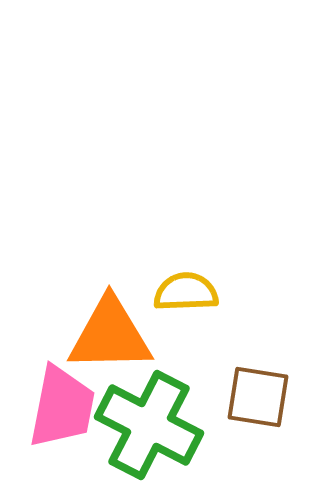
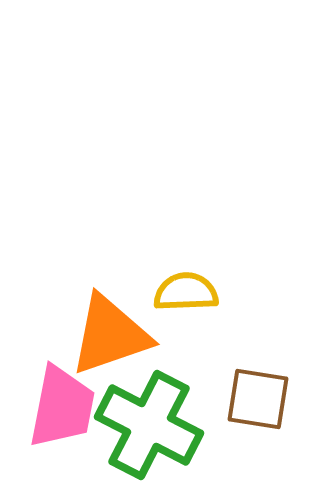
orange triangle: rotated 18 degrees counterclockwise
brown square: moved 2 px down
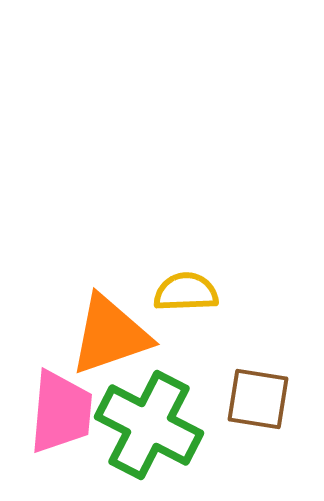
pink trapezoid: moved 1 px left, 5 px down; rotated 6 degrees counterclockwise
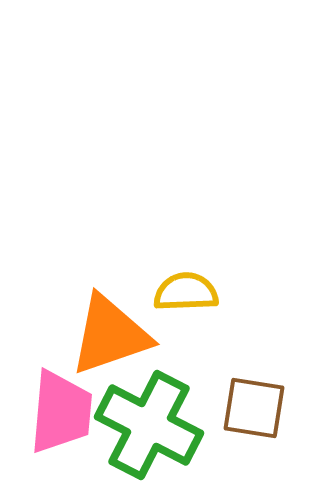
brown square: moved 4 px left, 9 px down
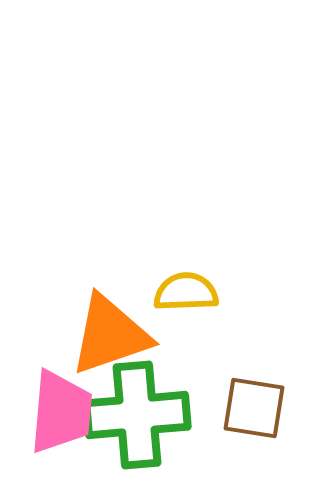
green cross: moved 12 px left, 10 px up; rotated 32 degrees counterclockwise
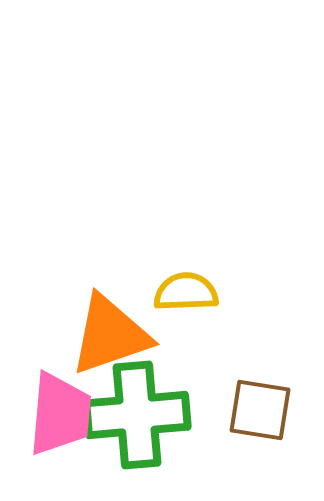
brown square: moved 6 px right, 2 px down
pink trapezoid: moved 1 px left, 2 px down
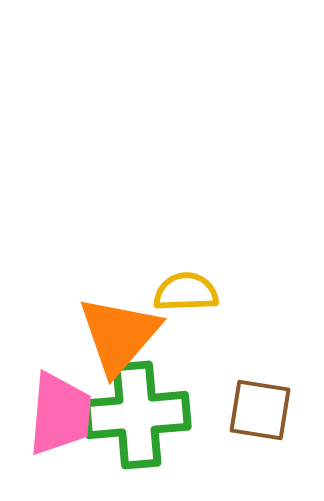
orange triangle: moved 9 px right; rotated 30 degrees counterclockwise
